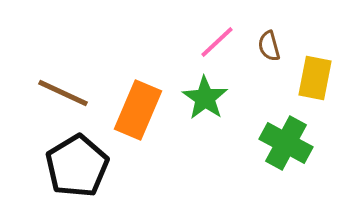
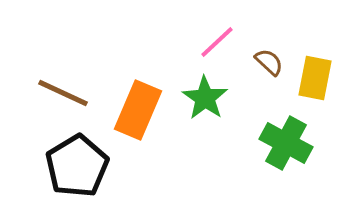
brown semicircle: moved 16 px down; rotated 148 degrees clockwise
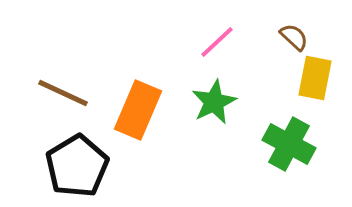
brown semicircle: moved 25 px right, 25 px up
green star: moved 9 px right, 4 px down; rotated 12 degrees clockwise
green cross: moved 3 px right, 1 px down
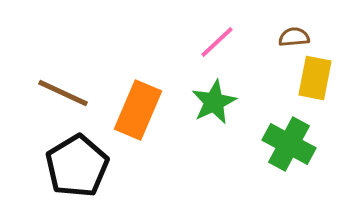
brown semicircle: rotated 48 degrees counterclockwise
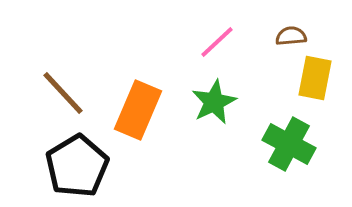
brown semicircle: moved 3 px left, 1 px up
brown line: rotated 22 degrees clockwise
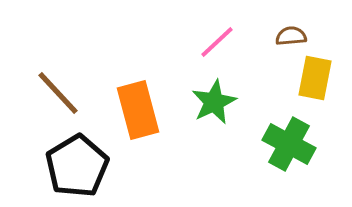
brown line: moved 5 px left
orange rectangle: rotated 38 degrees counterclockwise
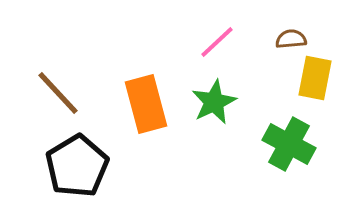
brown semicircle: moved 3 px down
orange rectangle: moved 8 px right, 6 px up
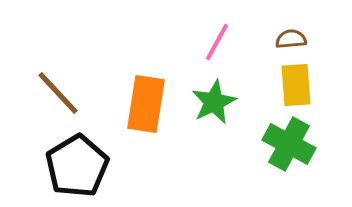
pink line: rotated 18 degrees counterclockwise
yellow rectangle: moved 19 px left, 7 px down; rotated 15 degrees counterclockwise
orange rectangle: rotated 24 degrees clockwise
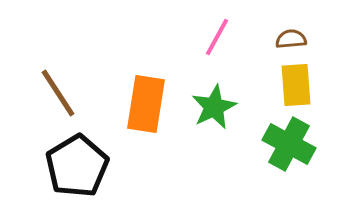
pink line: moved 5 px up
brown line: rotated 10 degrees clockwise
green star: moved 5 px down
